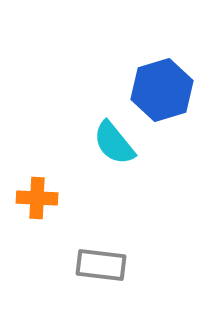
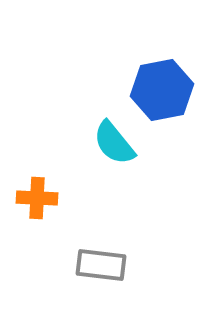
blue hexagon: rotated 6 degrees clockwise
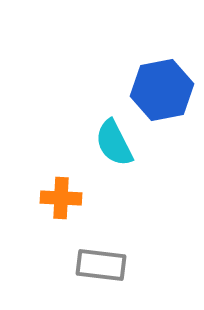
cyan semicircle: rotated 12 degrees clockwise
orange cross: moved 24 px right
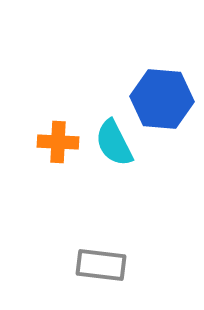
blue hexagon: moved 9 px down; rotated 16 degrees clockwise
orange cross: moved 3 px left, 56 px up
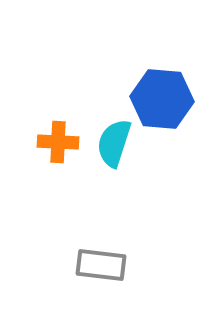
cyan semicircle: rotated 45 degrees clockwise
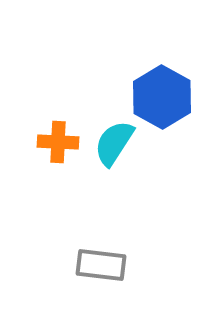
blue hexagon: moved 2 px up; rotated 24 degrees clockwise
cyan semicircle: rotated 15 degrees clockwise
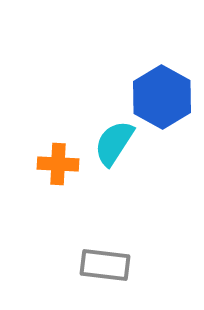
orange cross: moved 22 px down
gray rectangle: moved 4 px right
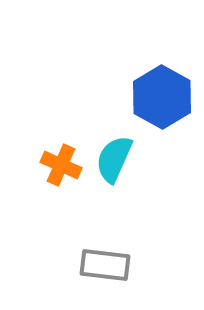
cyan semicircle: moved 16 px down; rotated 9 degrees counterclockwise
orange cross: moved 3 px right, 1 px down; rotated 21 degrees clockwise
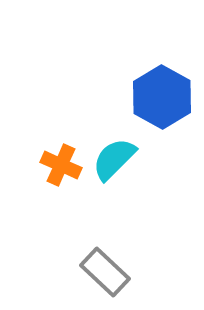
cyan semicircle: rotated 21 degrees clockwise
gray rectangle: moved 7 px down; rotated 36 degrees clockwise
